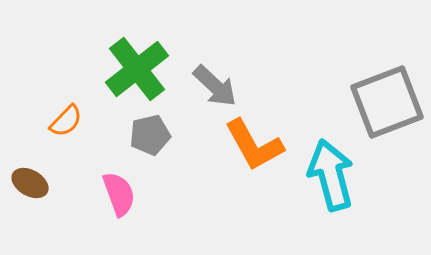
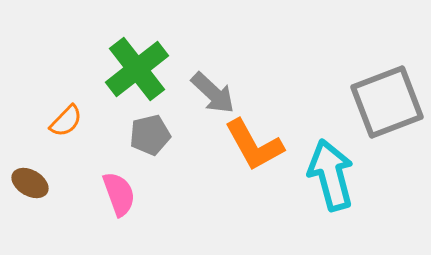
gray arrow: moved 2 px left, 7 px down
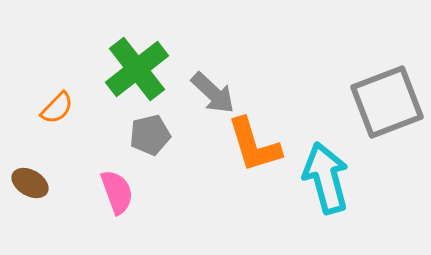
orange semicircle: moved 9 px left, 13 px up
orange L-shape: rotated 12 degrees clockwise
cyan arrow: moved 5 px left, 3 px down
pink semicircle: moved 2 px left, 2 px up
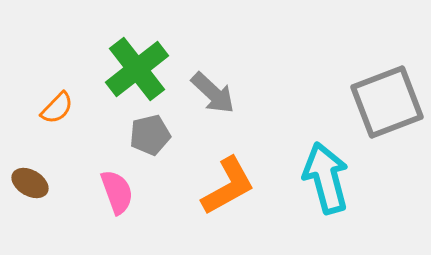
orange L-shape: moved 26 px left, 41 px down; rotated 102 degrees counterclockwise
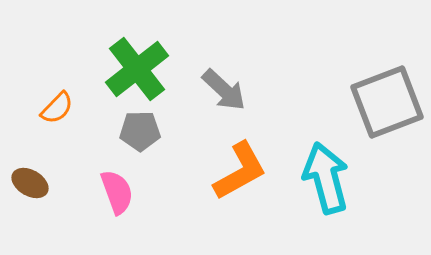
gray arrow: moved 11 px right, 3 px up
gray pentagon: moved 10 px left, 4 px up; rotated 12 degrees clockwise
orange L-shape: moved 12 px right, 15 px up
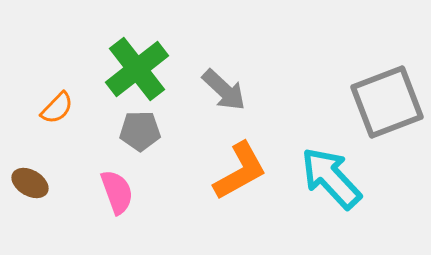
cyan arrow: moved 5 px right; rotated 28 degrees counterclockwise
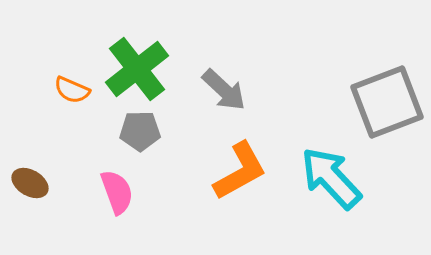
orange semicircle: moved 15 px right, 18 px up; rotated 69 degrees clockwise
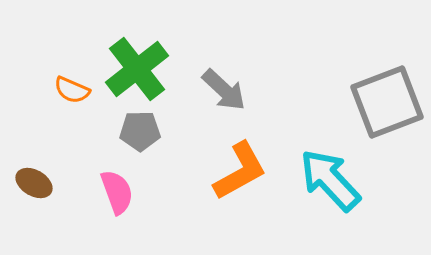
cyan arrow: moved 1 px left, 2 px down
brown ellipse: moved 4 px right
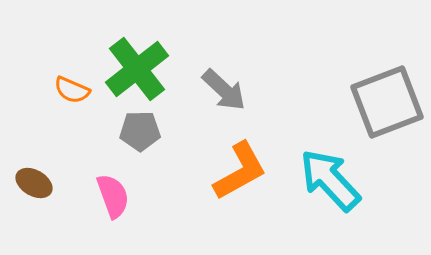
pink semicircle: moved 4 px left, 4 px down
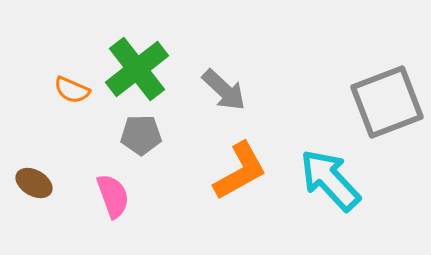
gray pentagon: moved 1 px right, 4 px down
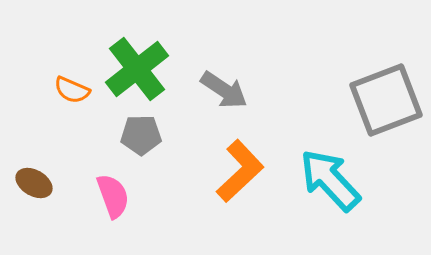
gray arrow: rotated 9 degrees counterclockwise
gray square: moved 1 px left, 2 px up
orange L-shape: rotated 14 degrees counterclockwise
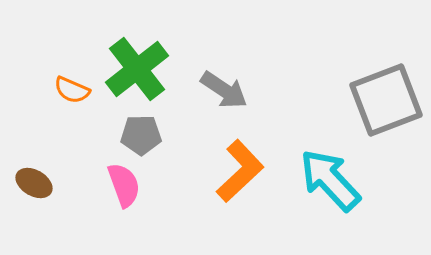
pink semicircle: moved 11 px right, 11 px up
